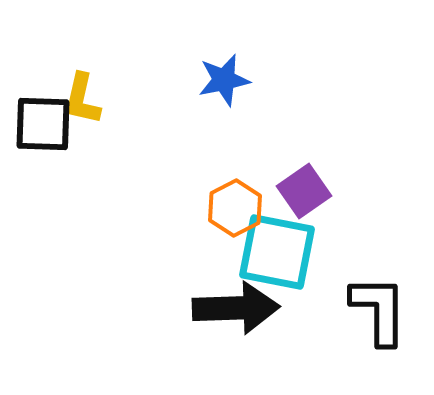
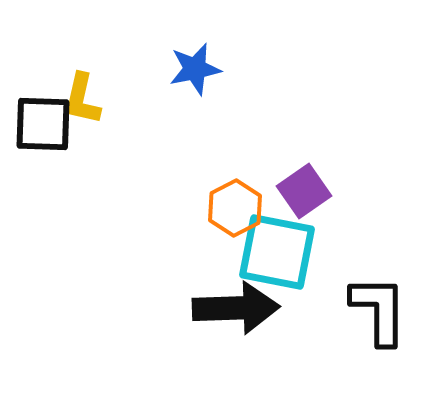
blue star: moved 29 px left, 11 px up
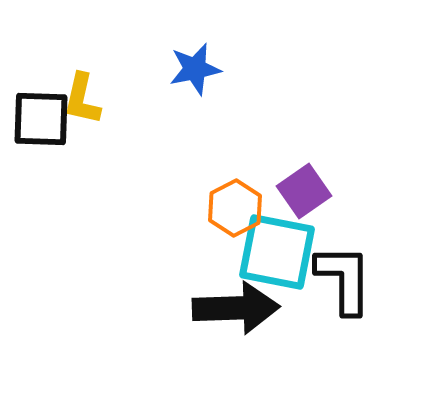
black square: moved 2 px left, 5 px up
black L-shape: moved 35 px left, 31 px up
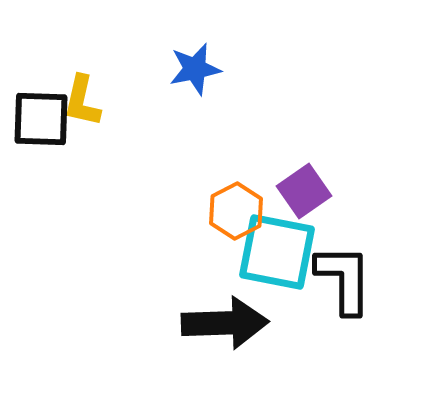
yellow L-shape: moved 2 px down
orange hexagon: moved 1 px right, 3 px down
black arrow: moved 11 px left, 15 px down
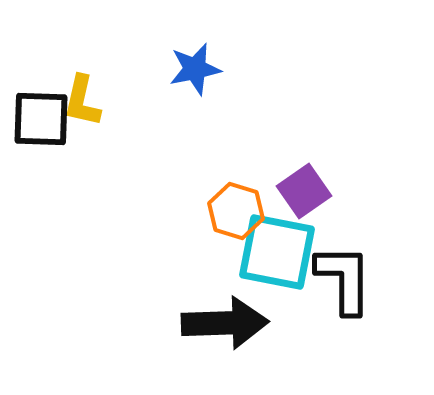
orange hexagon: rotated 16 degrees counterclockwise
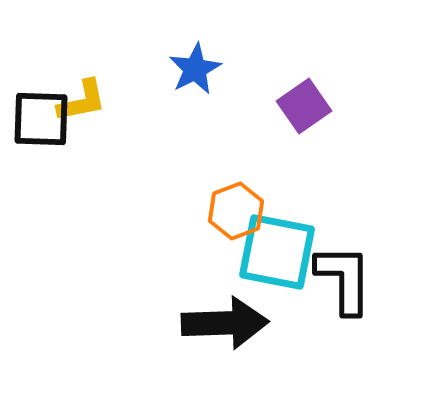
blue star: rotated 16 degrees counterclockwise
yellow L-shape: rotated 114 degrees counterclockwise
purple square: moved 85 px up
orange hexagon: rotated 22 degrees clockwise
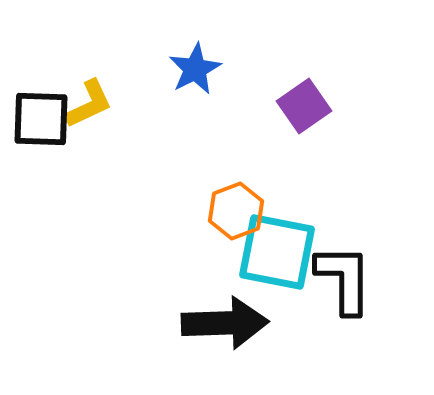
yellow L-shape: moved 7 px right, 3 px down; rotated 14 degrees counterclockwise
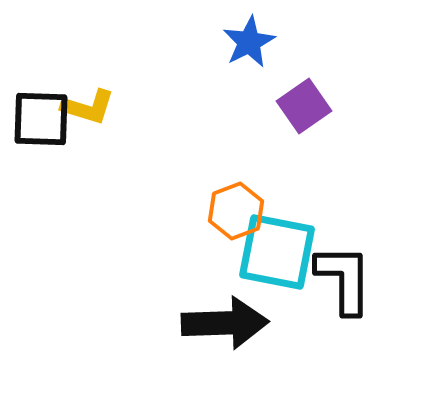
blue star: moved 54 px right, 27 px up
yellow L-shape: moved 1 px left, 3 px down; rotated 42 degrees clockwise
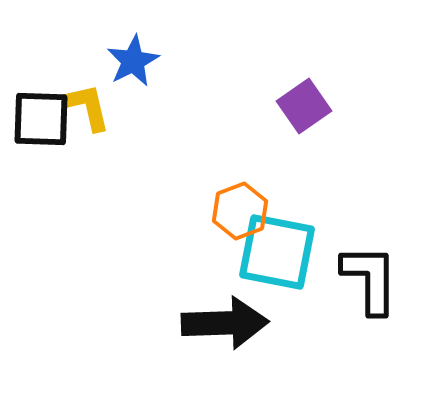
blue star: moved 116 px left, 19 px down
yellow L-shape: rotated 120 degrees counterclockwise
orange hexagon: moved 4 px right
black L-shape: moved 26 px right
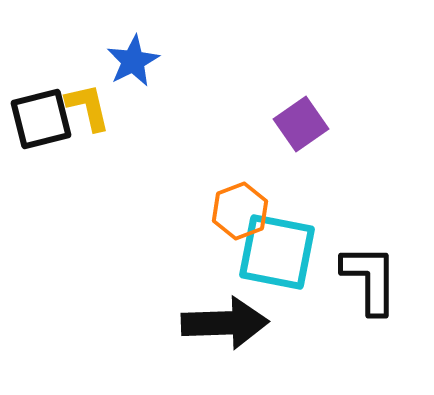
purple square: moved 3 px left, 18 px down
black square: rotated 16 degrees counterclockwise
